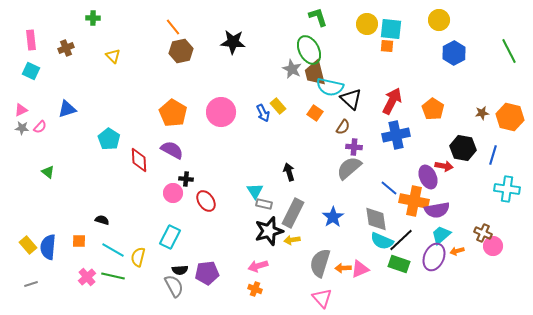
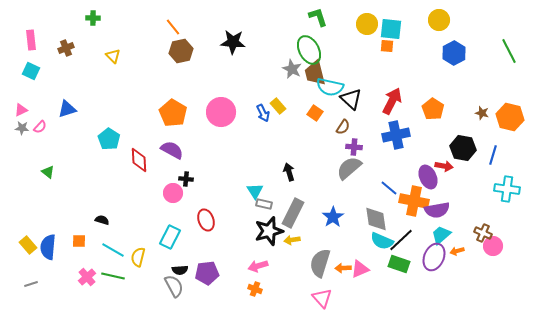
brown star at (482, 113): rotated 24 degrees clockwise
red ellipse at (206, 201): moved 19 px down; rotated 15 degrees clockwise
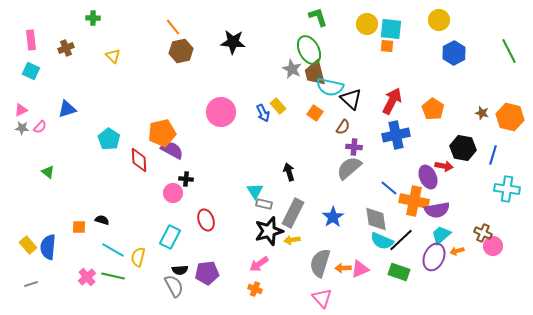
orange pentagon at (173, 113): moved 11 px left, 20 px down; rotated 28 degrees clockwise
orange square at (79, 241): moved 14 px up
green rectangle at (399, 264): moved 8 px down
pink arrow at (258, 266): moved 1 px right, 2 px up; rotated 18 degrees counterclockwise
